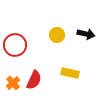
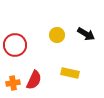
black arrow: rotated 18 degrees clockwise
orange cross: rotated 32 degrees clockwise
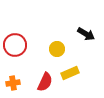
yellow circle: moved 14 px down
yellow rectangle: rotated 36 degrees counterclockwise
red semicircle: moved 11 px right, 2 px down
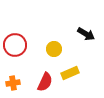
yellow circle: moved 3 px left
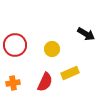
yellow circle: moved 2 px left
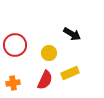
black arrow: moved 14 px left
yellow circle: moved 3 px left, 4 px down
red semicircle: moved 2 px up
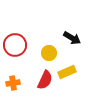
black arrow: moved 4 px down
yellow rectangle: moved 3 px left, 1 px up
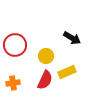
yellow circle: moved 3 px left, 3 px down
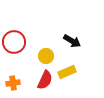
black arrow: moved 3 px down
red circle: moved 1 px left, 3 px up
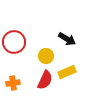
black arrow: moved 5 px left, 2 px up
